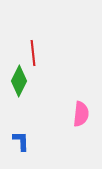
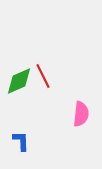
red line: moved 10 px right, 23 px down; rotated 20 degrees counterclockwise
green diamond: rotated 40 degrees clockwise
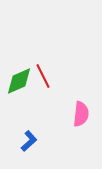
blue L-shape: moved 8 px right; rotated 50 degrees clockwise
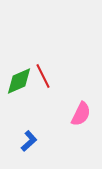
pink semicircle: rotated 20 degrees clockwise
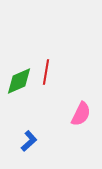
red line: moved 3 px right, 4 px up; rotated 35 degrees clockwise
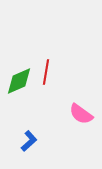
pink semicircle: rotated 100 degrees clockwise
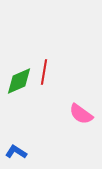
red line: moved 2 px left
blue L-shape: moved 13 px left, 11 px down; rotated 105 degrees counterclockwise
